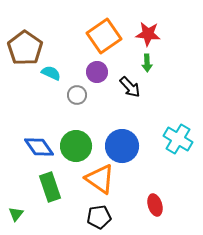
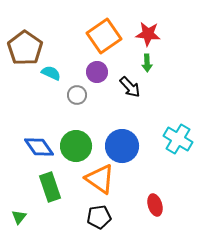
green triangle: moved 3 px right, 3 px down
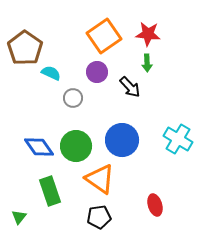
gray circle: moved 4 px left, 3 px down
blue circle: moved 6 px up
green rectangle: moved 4 px down
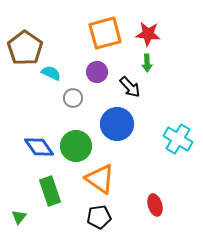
orange square: moved 1 px right, 3 px up; rotated 20 degrees clockwise
blue circle: moved 5 px left, 16 px up
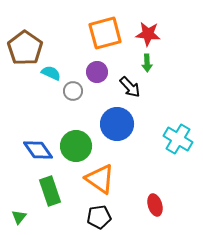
gray circle: moved 7 px up
blue diamond: moved 1 px left, 3 px down
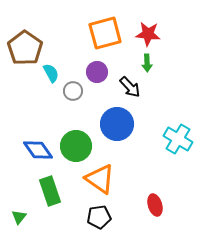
cyan semicircle: rotated 36 degrees clockwise
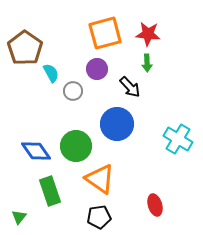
purple circle: moved 3 px up
blue diamond: moved 2 px left, 1 px down
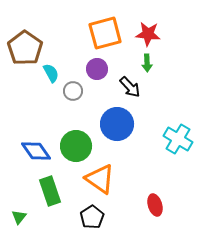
black pentagon: moved 7 px left; rotated 25 degrees counterclockwise
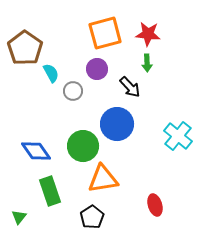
cyan cross: moved 3 px up; rotated 8 degrees clockwise
green circle: moved 7 px right
orange triangle: moved 3 px right; rotated 44 degrees counterclockwise
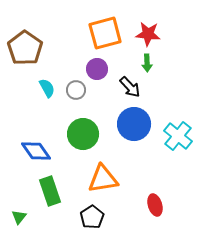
cyan semicircle: moved 4 px left, 15 px down
gray circle: moved 3 px right, 1 px up
blue circle: moved 17 px right
green circle: moved 12 px up
